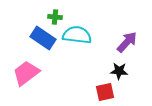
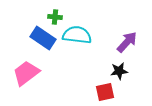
black star: rotated 12 degrees counterclockwise
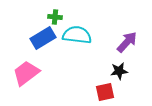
blue rectangle: rotated 65 degrees counterclockwise
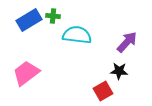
green cross: moved 2 px left, 1 px up
blue rectangle: moved 14 px left, 18 px up
black star: rotated 12 degrees clockwise
red square: moved 2 px left, 1 px up; rotated 18 degrees counterclockwise
